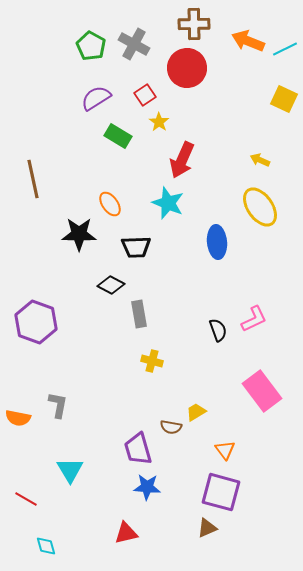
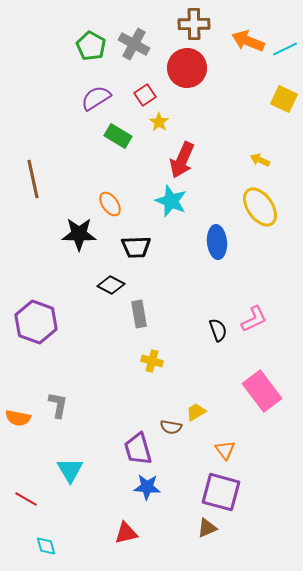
cyan star: moved 3 px right, 2 px up
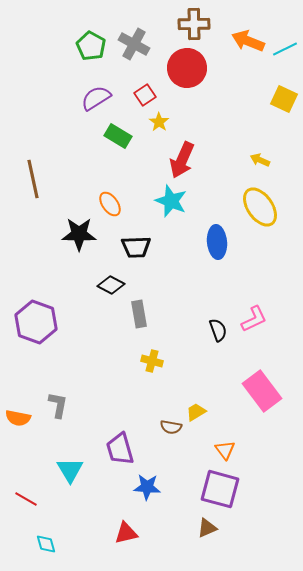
purple trapezoid: moved 18 px left
purple square: moved 1 px left, 3 px up
cyan diamond: moved 2 px up
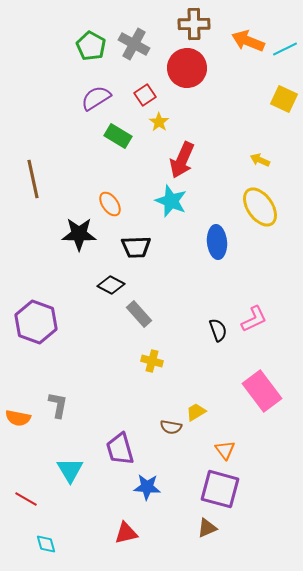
gray rectangle: rotated 32 degrees counterclockwise
